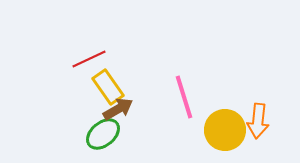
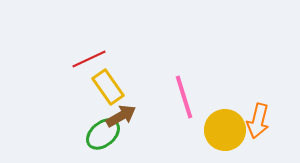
brown arrow: moved 3 px right, 7 px down
orange arrow: rotated 8 degrees clockwise
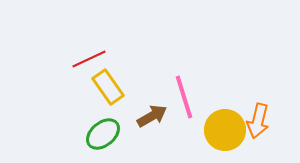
brown arrow: moved 31 px right
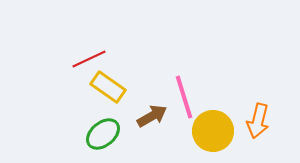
yellow rectangle: rotated 20 degrees counterclockwise
yellow circle: moved 12 px left, 1 px down
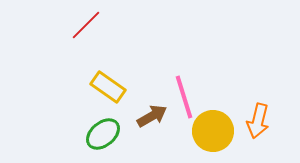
red line: moved 3 px left, 34 px up; rotated 20 degrees counterclockwise
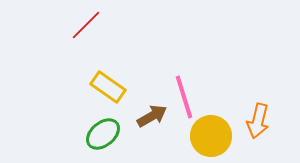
yellow circle: moved 2 px left, 5 px down
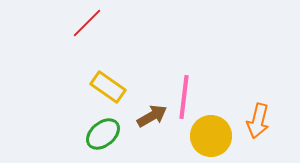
red line: moved 1 px right, 2 px up
pink line: rotated 24 degrees clockwise
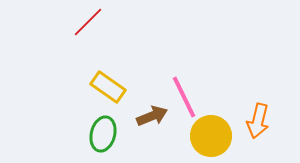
red line: moved 1 px right, 1 px up
pink line: rotated 33 degrees counterclockwise
brown arrow: rotated 8 degrees clockwise
green ellipse: rotated 36 degrees counterclockwise
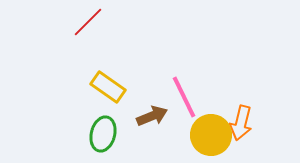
orange arrow: moved 17 px left, 2 px down
yellow circle: moved 1 px up
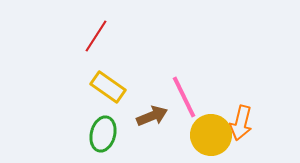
red line: moved 8 px right, 14 px down; rotated 12 degrees counterclockwise
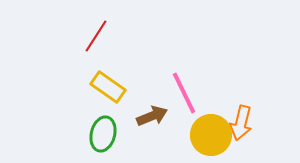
pink line: moved 4 px up
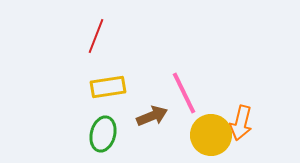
red line: rotated 12 degrees counterclockwise
yellow rectangle: rotated 44 degrees counterclockwise
